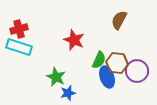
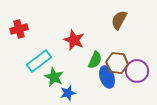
cyan rectangle: moved 20 px right, 14 px down; rotated 55 degrees counterclockwise
green semicircle: moved 4 px left
green star: moved 2 px left
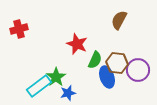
red star: moved 3 px right, 4 px down
cyan rectangle: moved 25 px down
purple circle: moved 1 px right, 1 px up
green star: moved 2 px right; rotated 12 degrees clockwise
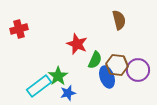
brown semicircle: rotated 138 degrees clockwise
brown hexagon: moved 2 px down
green star: moved 2 px right, 1 px up
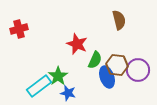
blue star: rotated 28 degrees clockwise
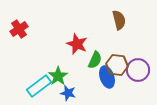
red cross: rotated 18 degrees counterclockwise
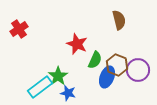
brown hexagon: rotated 15 degrees clockwise
blue ellipse: rotated 40 degrees clockwise
cyan rectangle: moved 1 px right, 1 px down
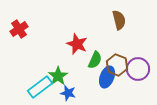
purple circle: moved 1 px up
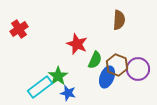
brown semicircle: rotated 18 degrees clockwise
